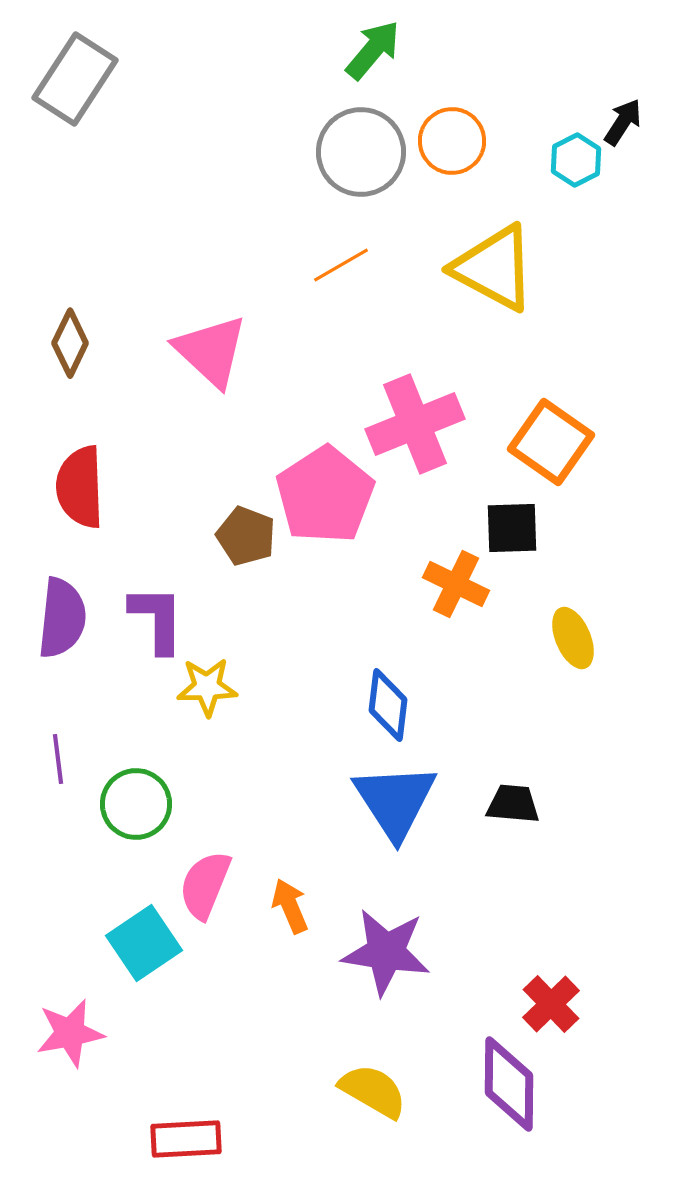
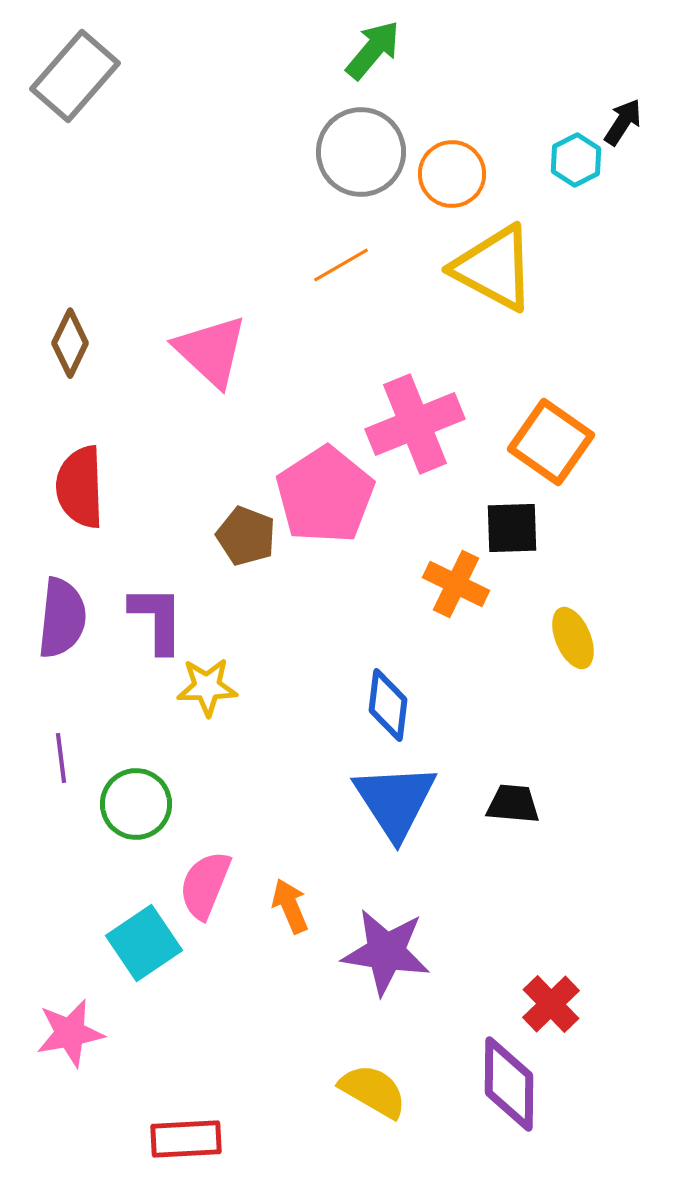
gray rectangle: moved 3 px up; rotated 8 degrees clockwise
orange circle: moved 33 px down
purple line: moved 3 px right, 1 px up
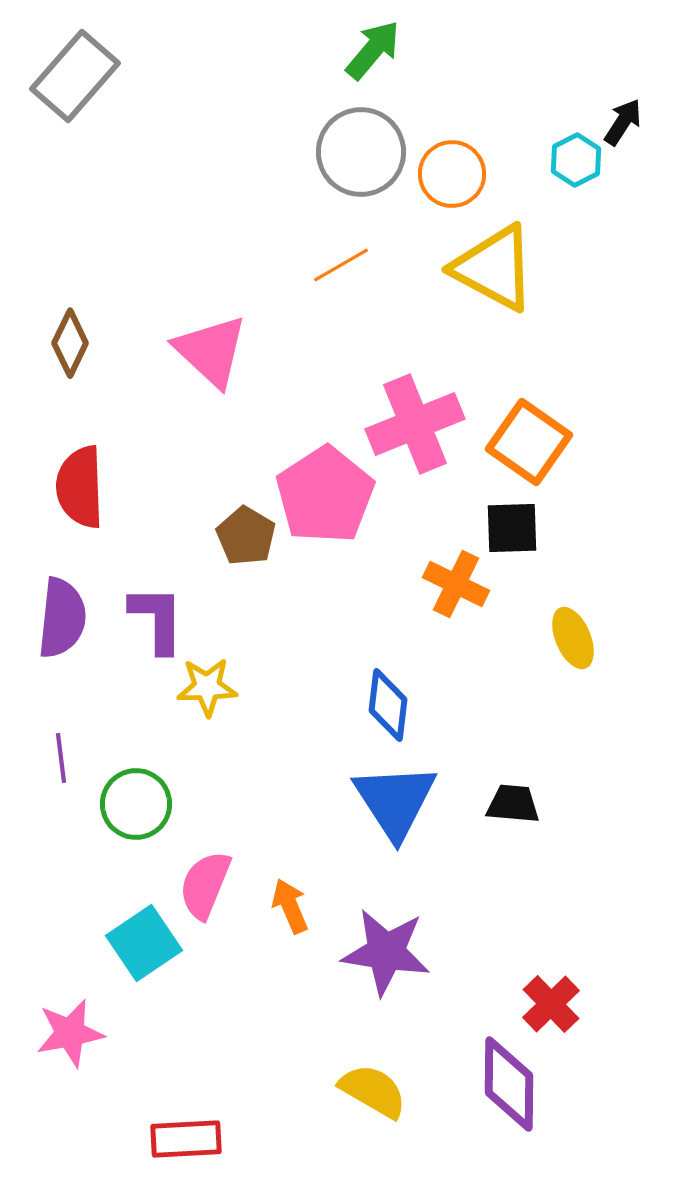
orange square: moved 22 px left
brown pentagon: rotated 10 degrees clockwise
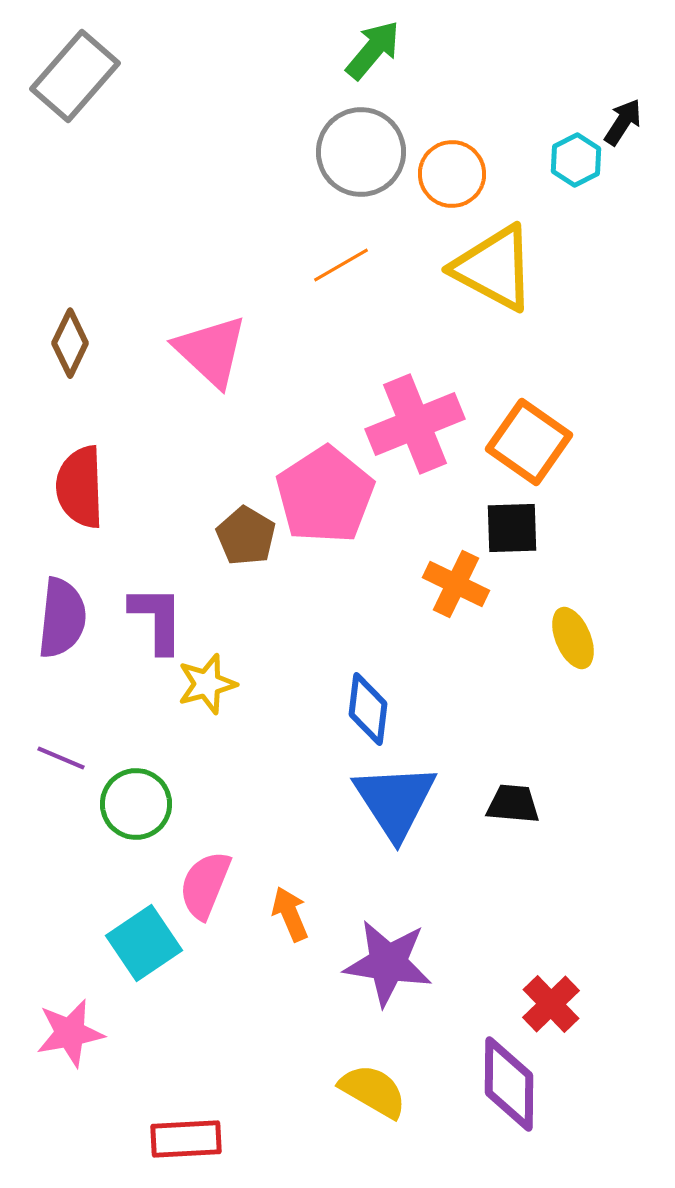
yellow star: moved 3 px up; rotated 14 degrees counterclockwise
blue diamond: moved 20 px left, 4 px down
purple line: rotated 60 degrees counterclockwise
orange arrow: moved 8 px down
purple star: moved 2 px right, 11 px down
